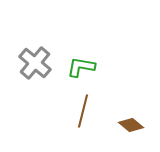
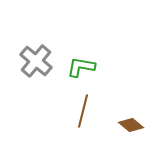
gray cross: moved 1 px right, 2 px up
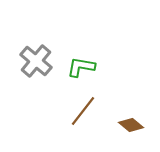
brown line: rotated 24 degrees clockwise
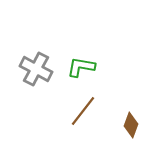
gray cross: moved 8 px down; rotated 12 degrees counterclockwise
brown diamond: rotated 70 degrees clockwise
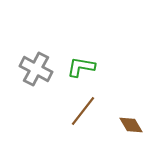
brown diamond: rotated 50 degrees counterclockwise
